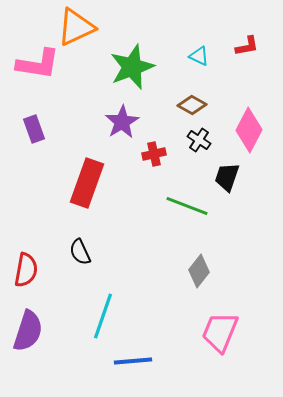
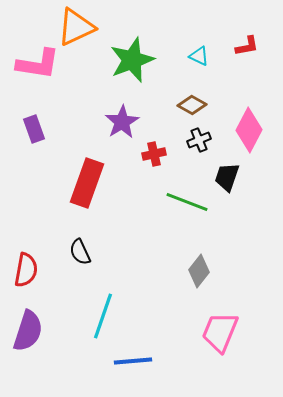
green star: moved 7 px up
black cross: rotated 35 degrees clockwise
green line: moved 4 px up
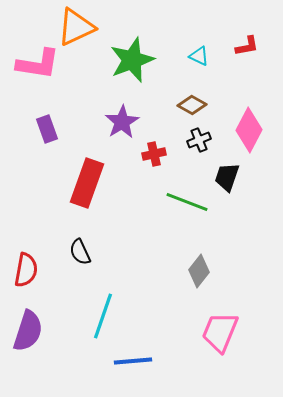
purple rectangle: moved 13 px right
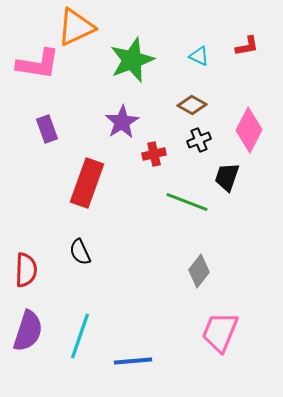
red semicircle: rotated 8 degrees counterclockwise
cyan line: moved 23 px left, 20 px down
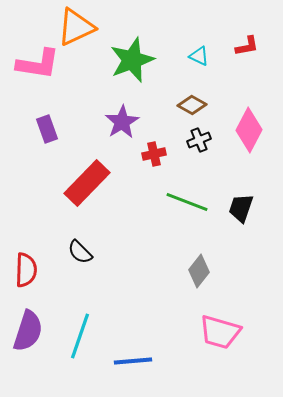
black trapezoid: moved 14 px right, 31 px down
red rectangle: rotated 24 degrees clockwise
black semicircle: rotated 20 degrees counterclockwise
pink trapezoid: rotated 96 degrees counterclockwise
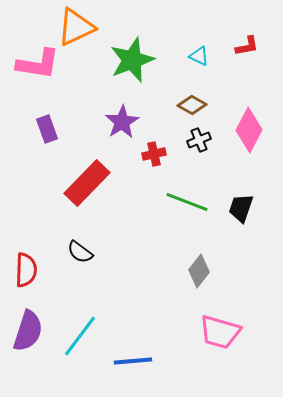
black semicircle: rotated 8 degrees counterclockwise
cyan line: rotated 18 degrees clockwise
